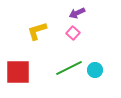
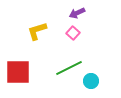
cyan circle: moved 4 px left, 11 px down
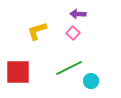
purple arrow: moved 1 px right, 1 px down; rotated 28 degrees clockwise
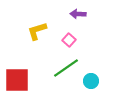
pink square: moved 4 px left, 7 px down
green line: moved 3 px left; rotated 8 degrees counterclockwise
red square: moved 1 px left, 8 px down
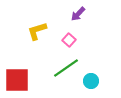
purple arrow: rotated 49 degrees counterclockwise
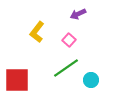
purple arrow: rotated 21 degrees clockwise
yellow L-shape: moved 1 px down; rotated 35 degrees counterclockwise
cyan circle: moved 1 px up
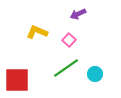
yellow L-shape: rotated 75 degrees clockwise
cyan circle: moved 4 px right, 6 px up
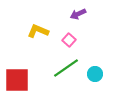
yellow L-shape: moved 1 px right, 1 px up
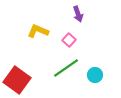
purple arrow: rotated 84 degrees counterclockwise
cyan circle: moved 1 px down
red square: rotated 36 degrees clockwise
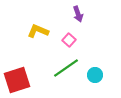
red square: rotated 36 degrees clockwise
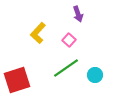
yellow L-shape: moved 2 px down; rotated 70 degrees counterclockwise
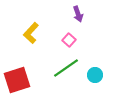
yellow L-shape: moved 7 px left
